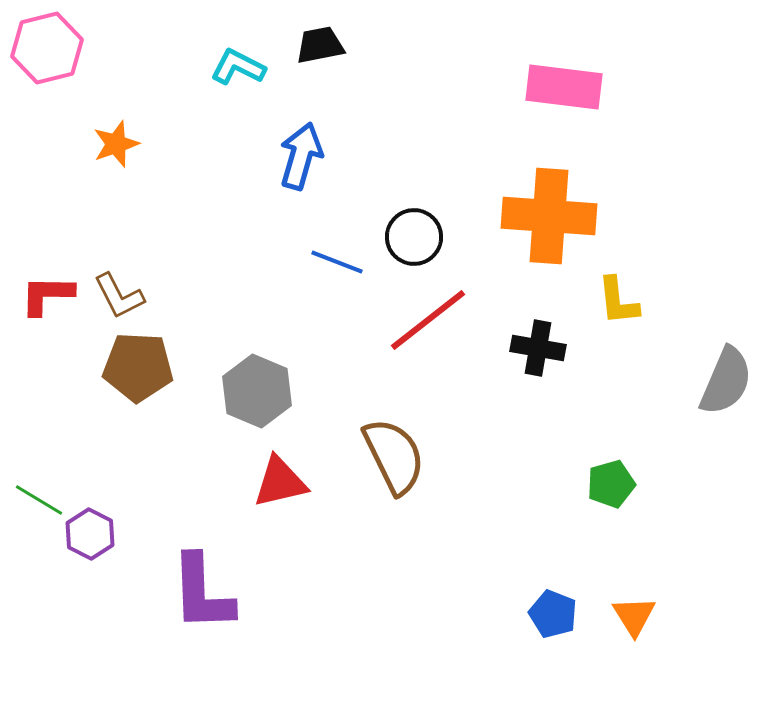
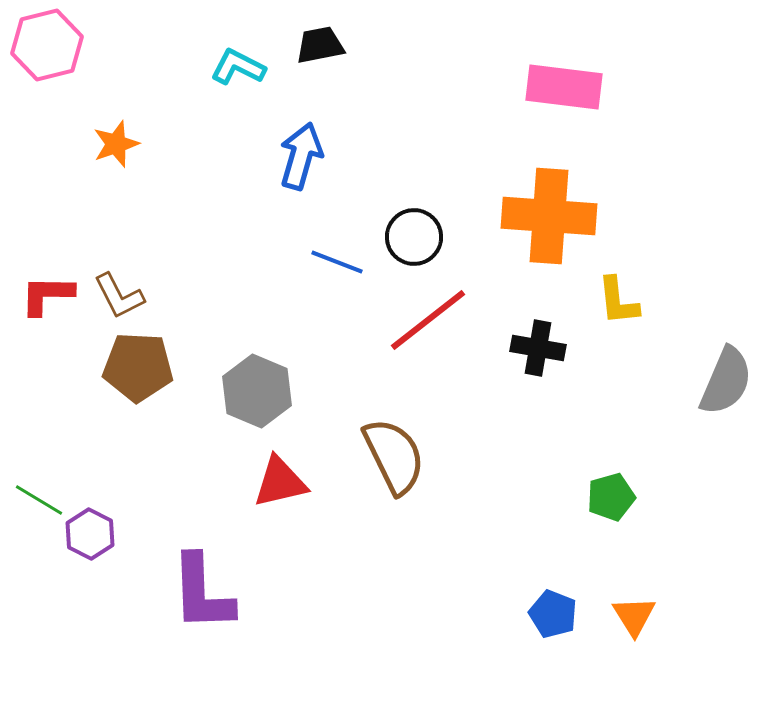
pink hexagon: moved 3 px up
green pentagon: moved 13 px down
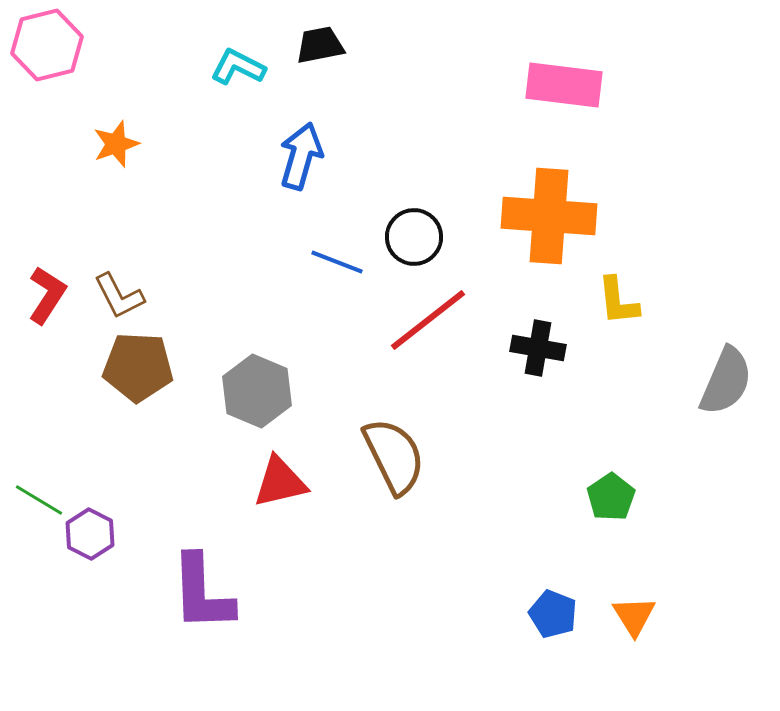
pink rectangle: moved 2 px up
red L-shape: rotated 122 degrees clockwise
green pentagon: rotated 18 degrees counterclockwise
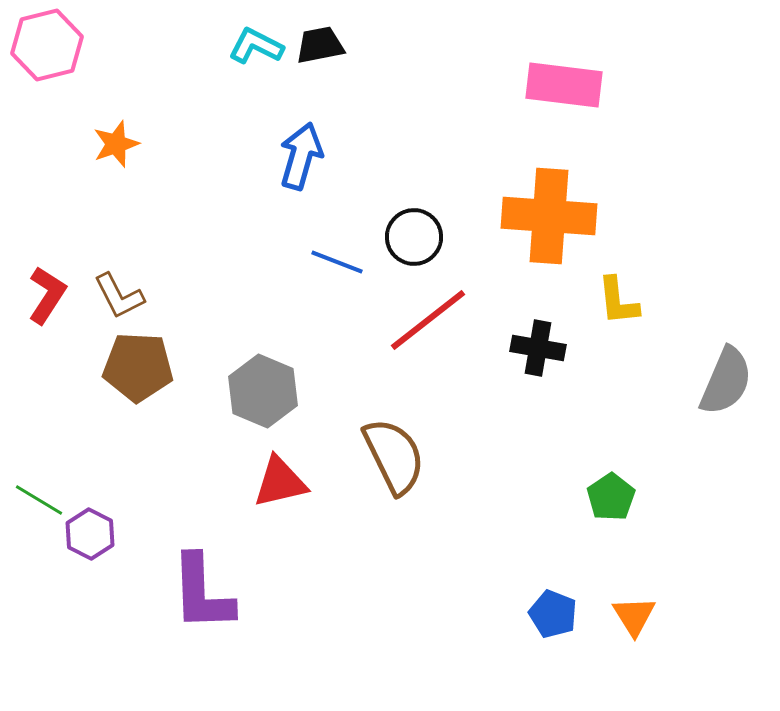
cyan L-shape: moved 18 px right, 21 px up
gray hexagon: moved 6 px right
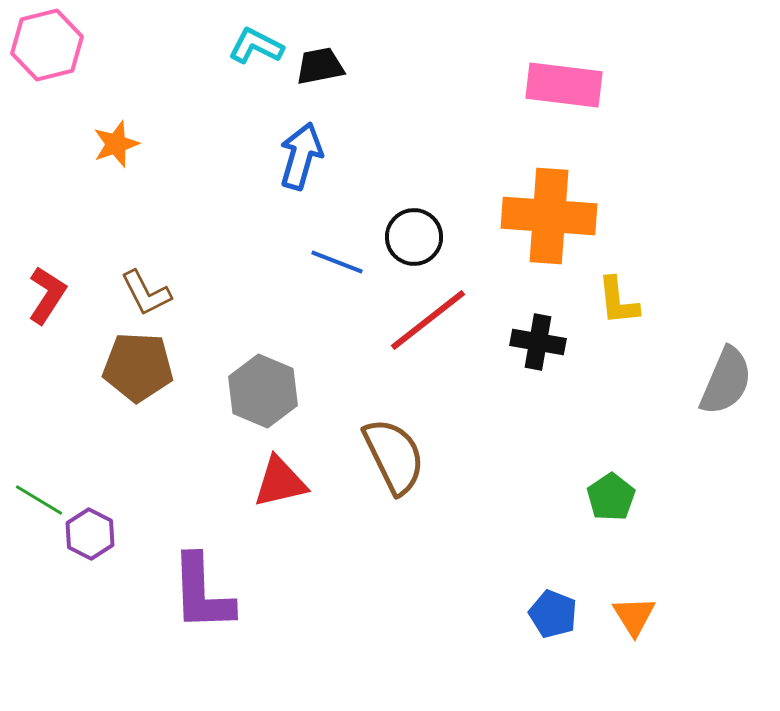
black trapezoid: moved 21 px down
brown L-shape: moved 27 px right, 3 px up
black cross: moved 6 px up
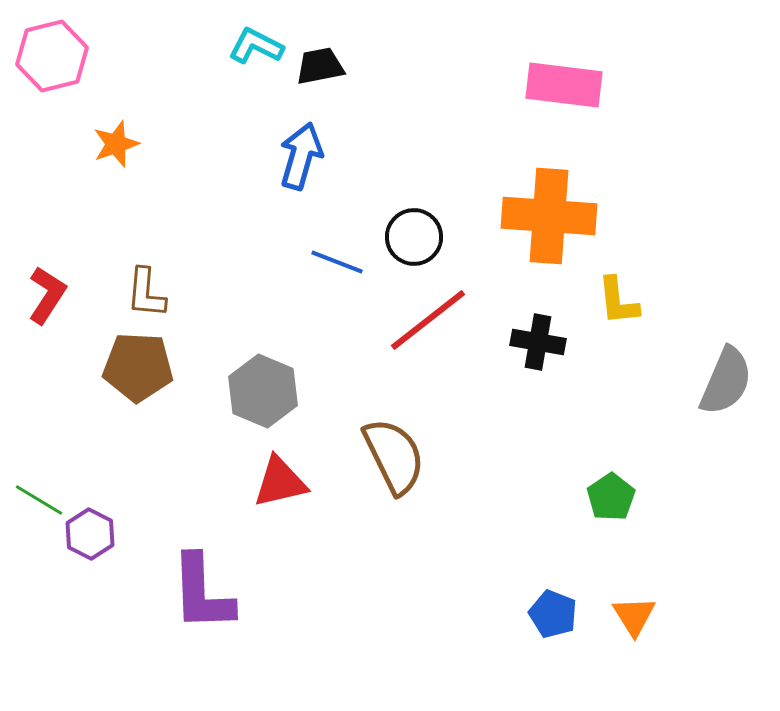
pink hexagon: moved 5 px right, 11 px down
brown L-shape: rotated 32 degrees clockwise
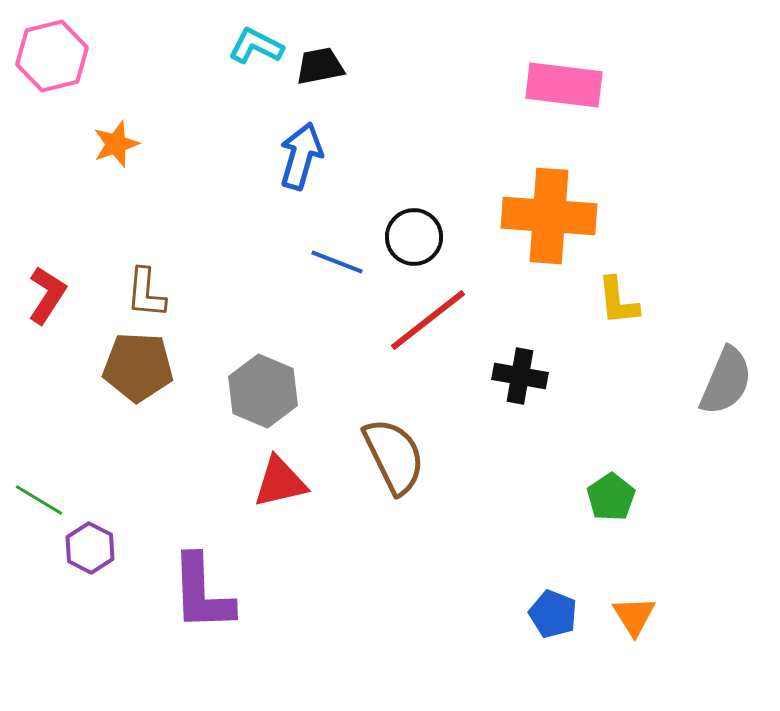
black cross: moved 18 px left, 34 px down
purple hexagon: moved 14 px down
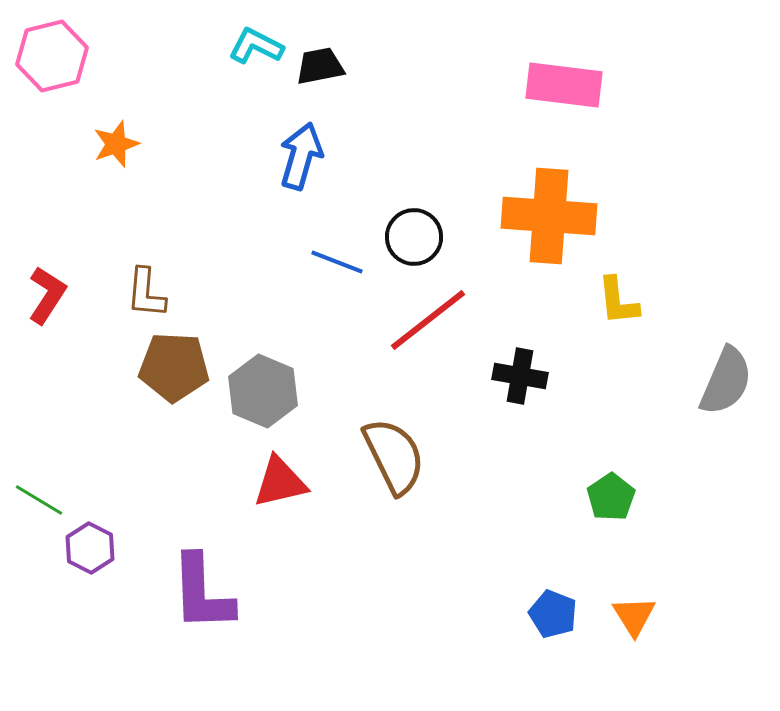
brown pentagon: moved 36 px right
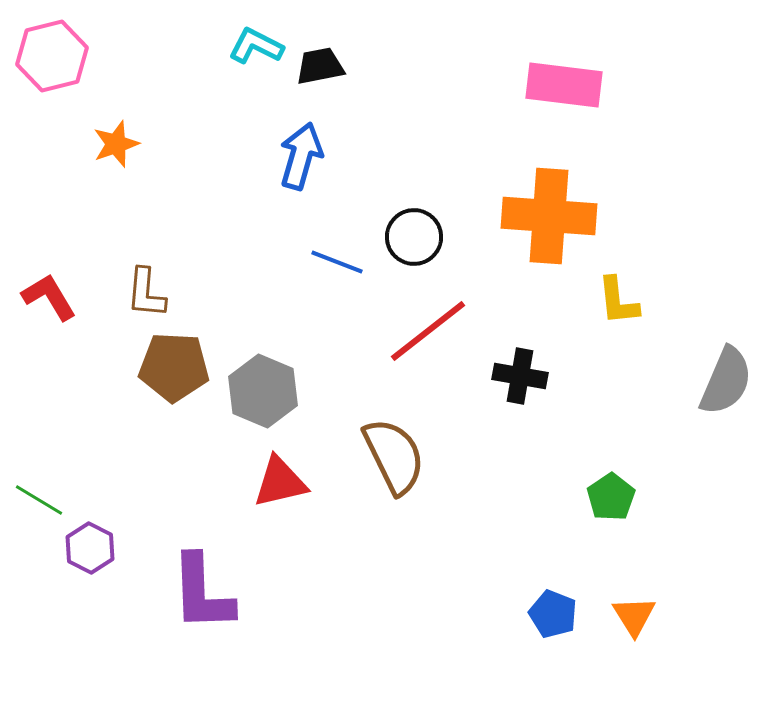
red L-shape: moved 2 px right, 2 px down; rotated 64 degrees counterclockwise
red line: moved 11 px down
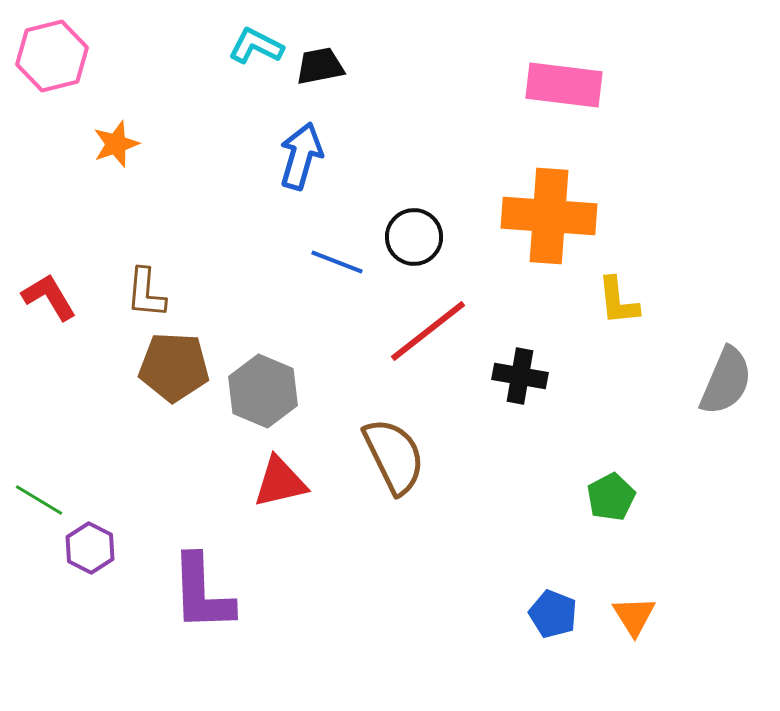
green pentagon: rotated 6 degrees clockwise
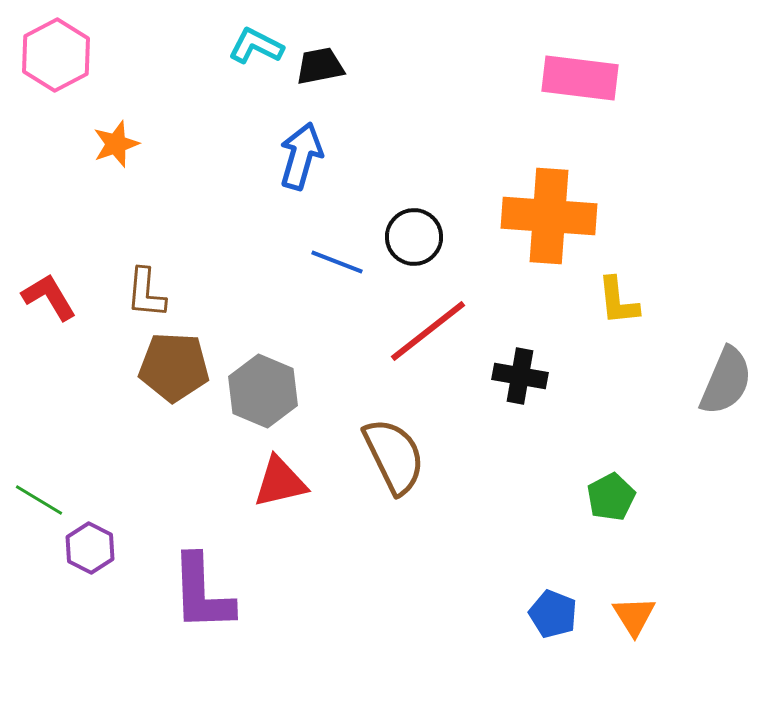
pink hexagon: moved 4 px right, 1 px up; rotated 14 degrees counterclockwise
pink rectangle: moved 16 px right, 7 px up
